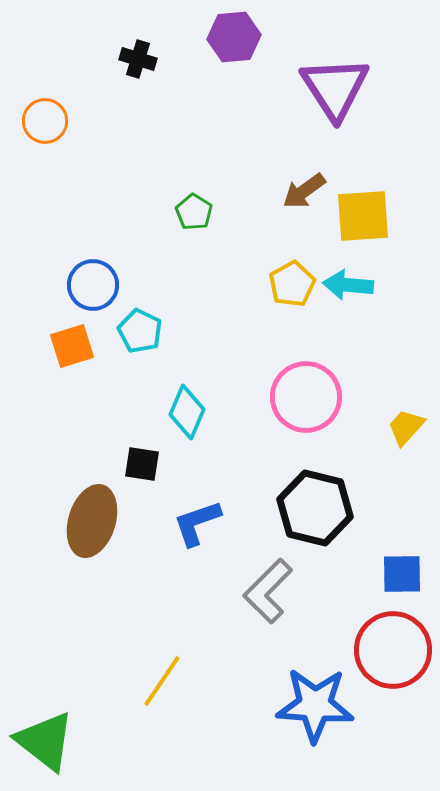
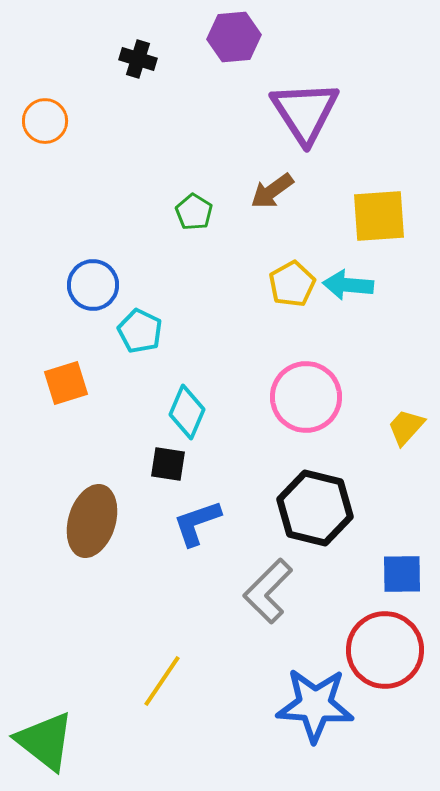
purple triangle: moved 30 px left, 24 px down
brown arrow: moved 32 px left
yellow square: moved 16 px right
orange square: moved 6 px left, 37 px down
black square: moved 26 px right
red circle: moved 8 px left
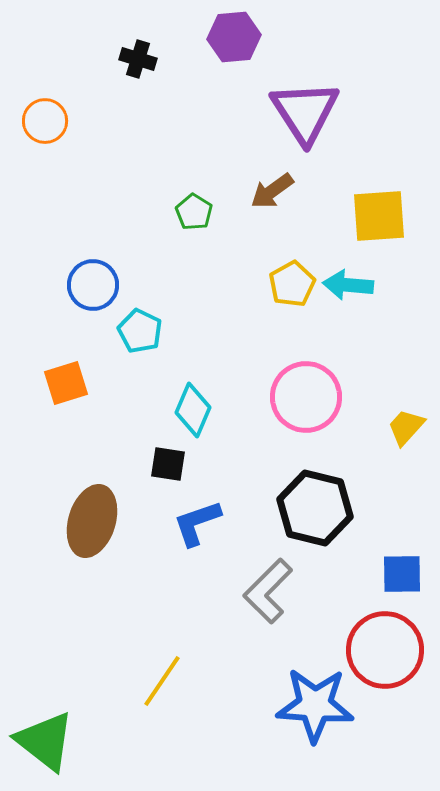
cyan diamond: moved 6 px right, 2 px up
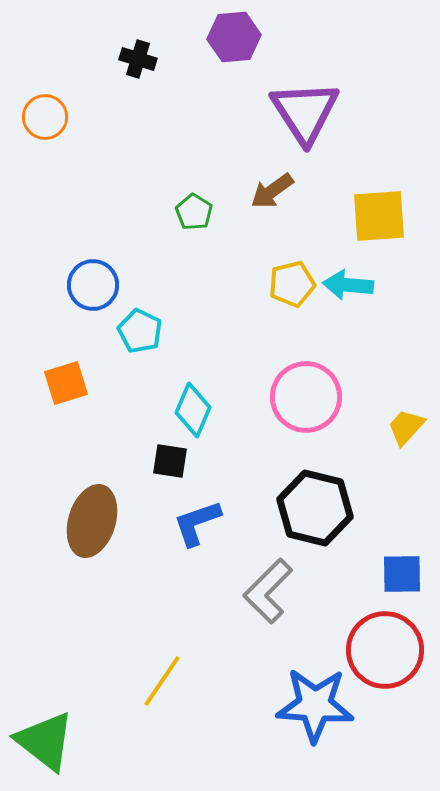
orange circle: moved 4 px up
yellow pentagon: rotated 15 degrees clockwise
black square: moved 2 px right, 3 px up
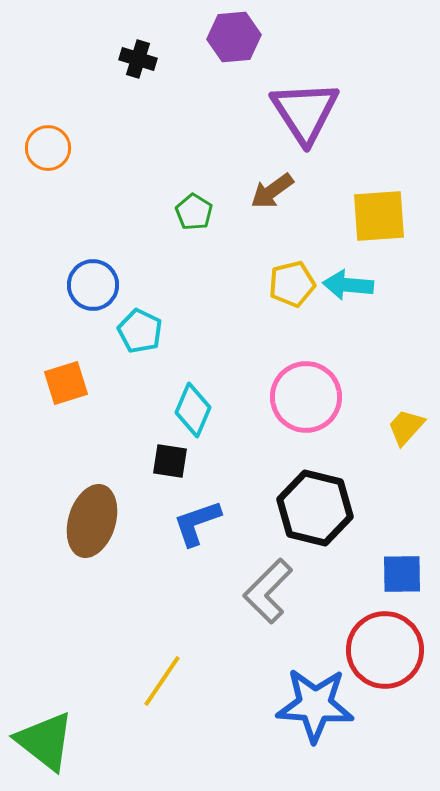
orange circle: moved 3 px right, 31 px down
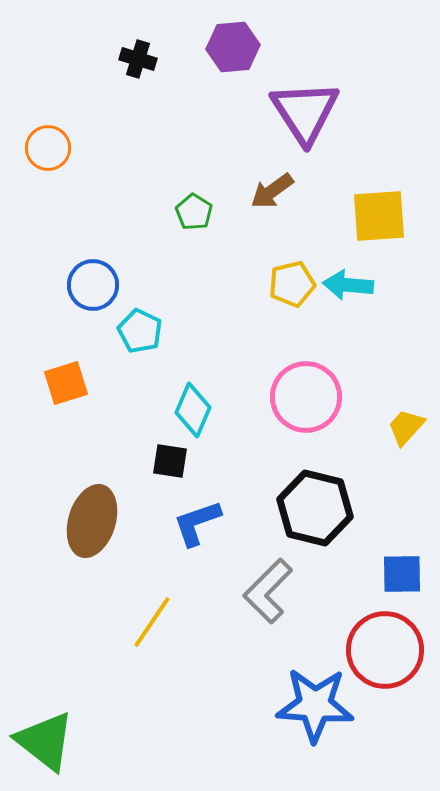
purple hexagon: moved 1 px left, 10 px down
yellow line: moved 10 px left, 59 px up
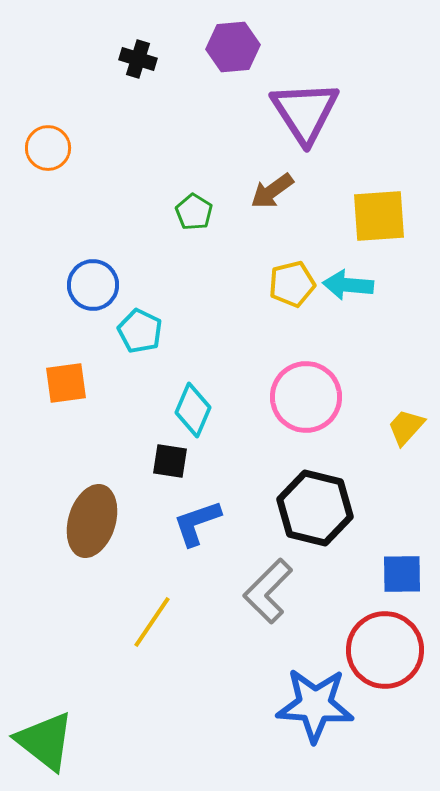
orange square: rotated 9 degrees clockwise
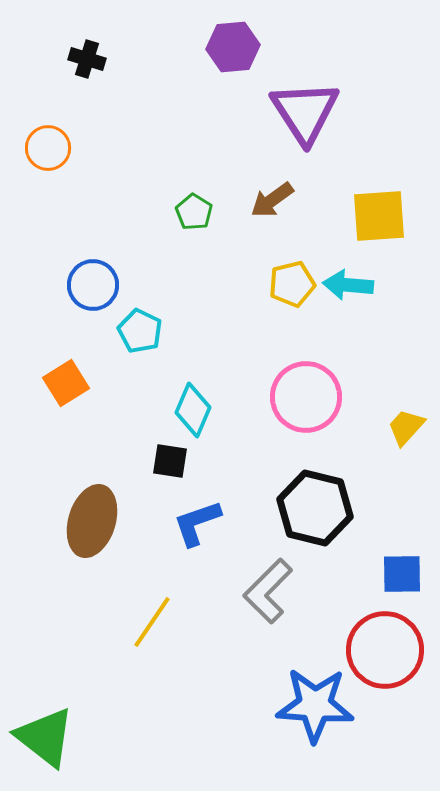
black cross: moved 51 px left
brown arrow: moved 9 px down
orange square: rotated 24 degrees counterclockwise
green triangle: moved 4 px up
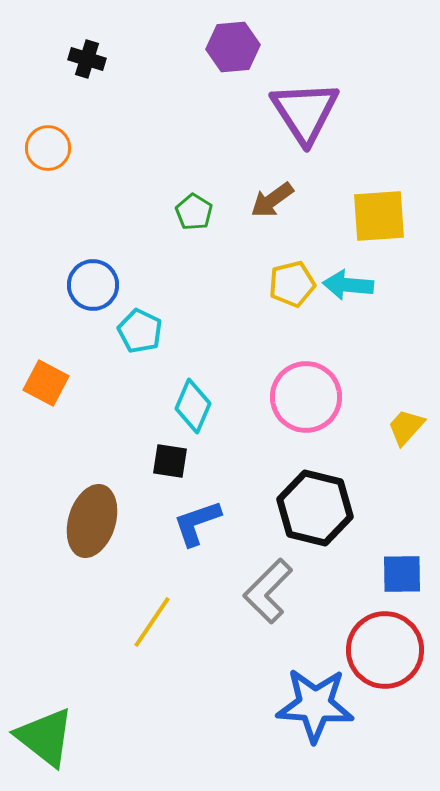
orange square: moved 20 px left; rotated 30 degrees counterclockwise
cyan diamond: moved 4 px up
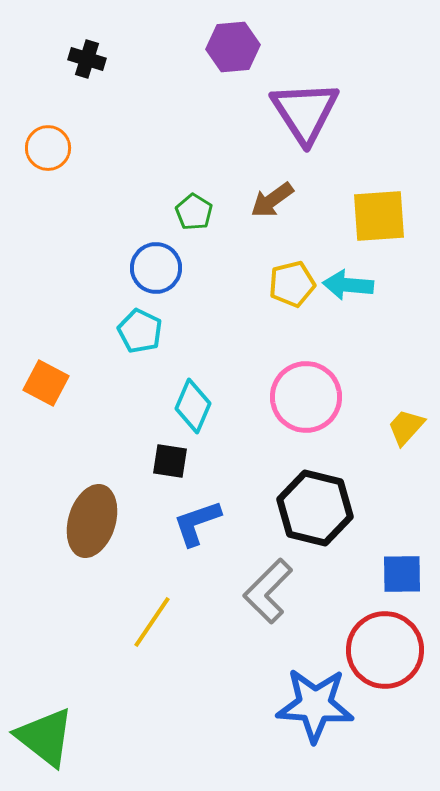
blue circle: moved 63 px right, 17 px up
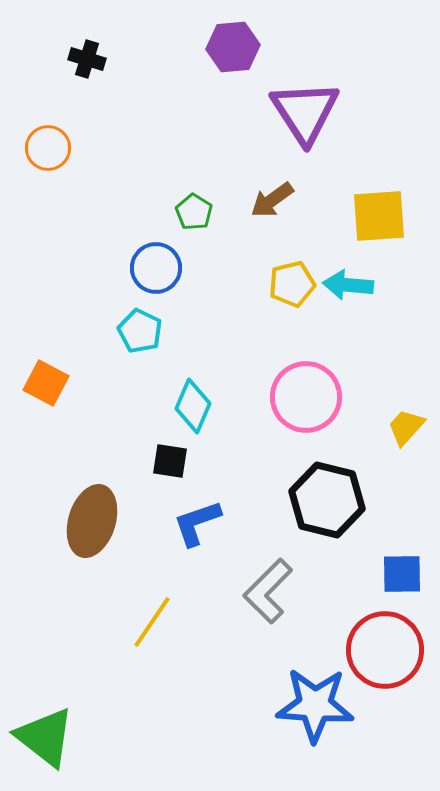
black hexagon: moved 12 px right, 8 px up
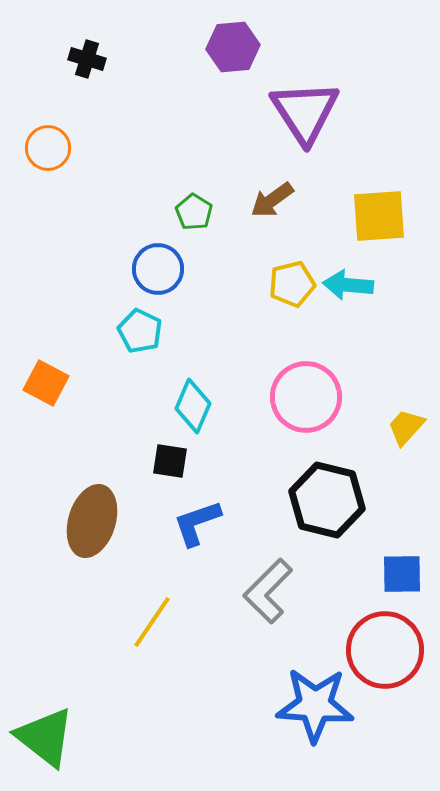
blue circle: moved 2 px right, 1 px down
